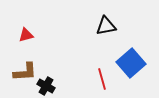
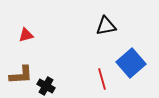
brown L-shape: moved 4 px left, 3 px down
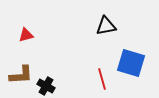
blue square: rotated 32 degrees counterclockwise
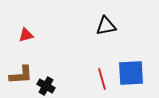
blue square: moved 10 px down; rotated 20 degrees counterclockwise
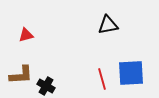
black triangle: moved 2 px right, 1 px up
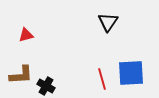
black triangle: moved 3 px up; rotated 45 degrees counterclockwise
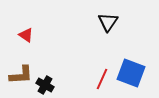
red triangle: rotated 49 degrees clockwise
blue square: rotated 24 degrees clockwise
red line: rotated 40 degrees clockwise
black cross: moved 1 px left, 1 px up
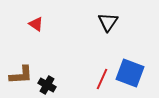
red triangle: moved 10 px right, 11 px up
blue square: moved 1 px left
black cross: moved 2 px right
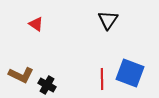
black triangle: moved 2 px up
brown L-shape: rotated 30 degrees clockwise
red line: rotated 25 degrees counterclockwise
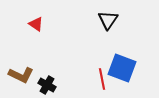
blue square: moved 8 px left, 5 px up
red line: rotated 10 degrees counterclockwise
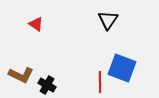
red line: moved 2 px left, 3 px down; rotated 10 degrees clockwise
